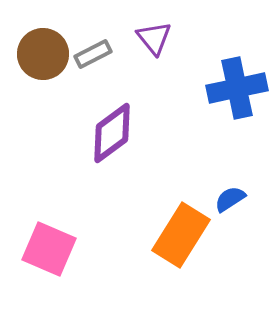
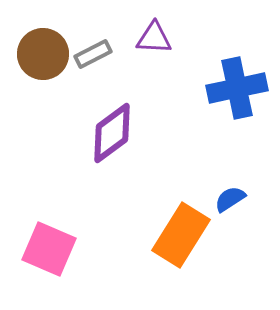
purple triangle: rotated 48 degrees counterclockwise
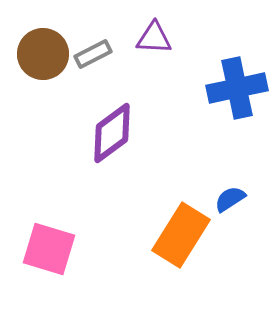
pink square: rotated 6 degrees counterclockwise
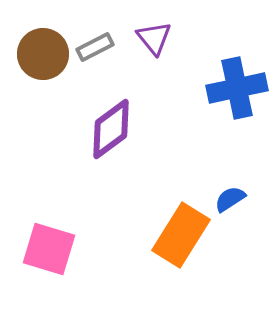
purple triangle: rotated 48 degrees clockwise
gray rectangle: moved 2 px right, 7 px up
purple diamond: moved 1 px left, 4 px up
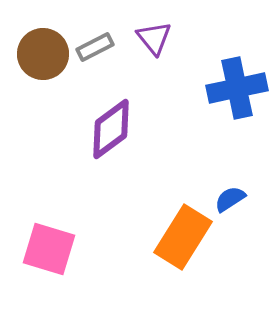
orange rectangle: moved 2 px right, 2 px down
